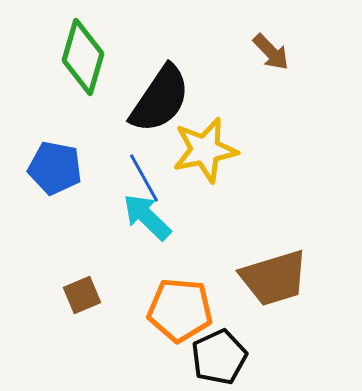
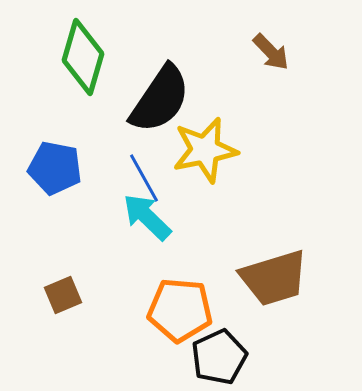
brown square: moved 19 px left
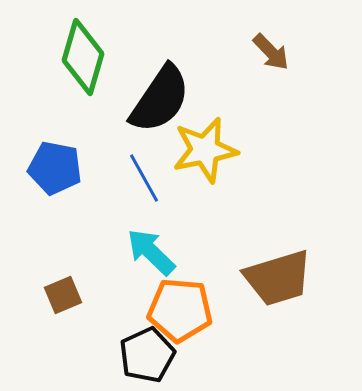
cyan arrow: moved 4 px right, 35 px down
brown trapezoid: moved 4 px right
black pentagon: moved 72 px left, 2 px up
